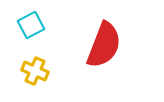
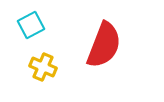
yellow cross: moved 8 px right, 4 px up
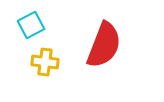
yellow cross: moved 2 px right, 5 px up; rotated 16 degrees counterclockwise
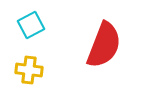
yellow cross: moved 16 px left, 8 px down
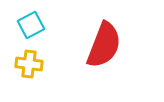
yellow cross: moved 6 px up
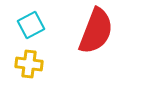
red semicircle: moved 8 px left, 14 px up
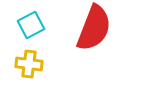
red semicircle: moved 2 px left, 3 px up
